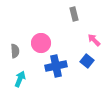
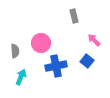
gray rectangle: moved 2 px down
cyan arrow: moved 1 px right, 2 px up
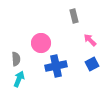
pink arrow: moved 4 px left
gray semicircle: moved 1 px right, 8 px down
blue square: moved 5 px right, 3 px down; rotated 24 degrees clockwise
cyan arrow: moved 2 px left, 2 px down
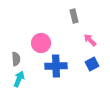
blue cross: rotated 10 degrees clockwise
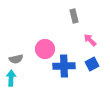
pink circle: moved 4 px right, 6 px down
gray semicircle: rotated 80 degrees clockwise
blue cross: moved 8 px right
cyan arrow: moved 8 px left, 1 px up; rotated 21 degrees counterclockwise
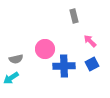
pink arrow: moved 1 px down
cyan arrow: rotated 126 degrees counterclockwise
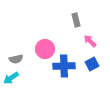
gray rectangle: moved 2 px right, 4 px down
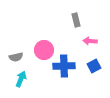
pink arrow: rotated 40 degrees counterclockwise
pink circle: moved 1 px left, 1 px down
gray semicircle: moved 2 px up
blue square: moved 2 px right, 2 px down
cyan arrow: moved 10 px right, 1 px down; rotated 147 degrees clockwise
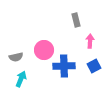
pink arrow: rotated 88 degrees clockwise
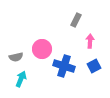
gray rectangle: rotated 40 degrees clockwise
pink circle: moved 2 px left, 1 px up
blue cross: rotated 20 degrees clockwise
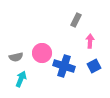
pink circle: moved 4 px down
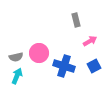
gray rectangle: rotated 40 degrees counterclockwise
pink arrow: rotated 56 degrees clockwise
pink circle: moved 3 px left
cyan arrow: moved 4 px left, 3 px up
